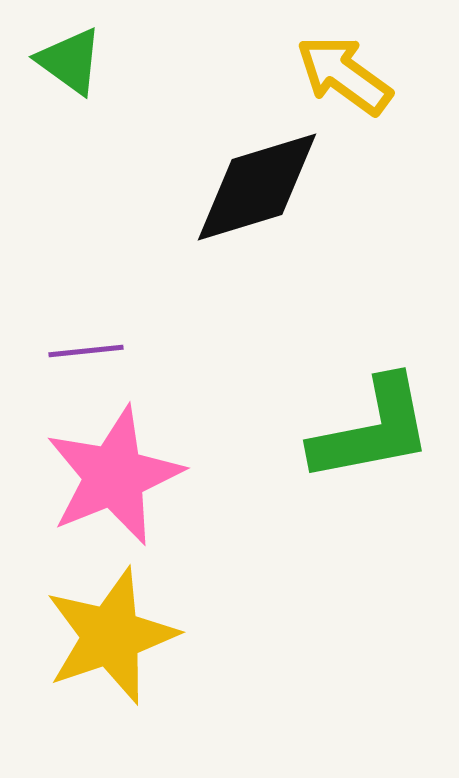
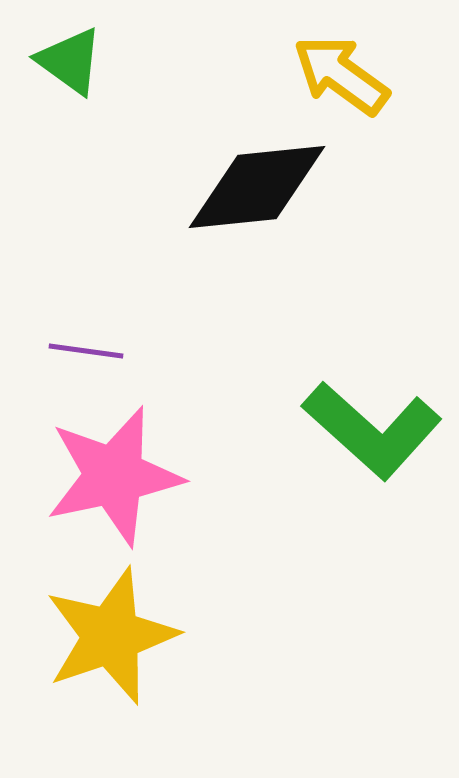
yellow arrow: moved 3 px left
black diamond: rotated 11 degrees clockwise
purple line: rotated 14 degrees clockwise
green L-shape: rotated 53 degrees clockwise
pink star: rotated 10 degrees clockwise
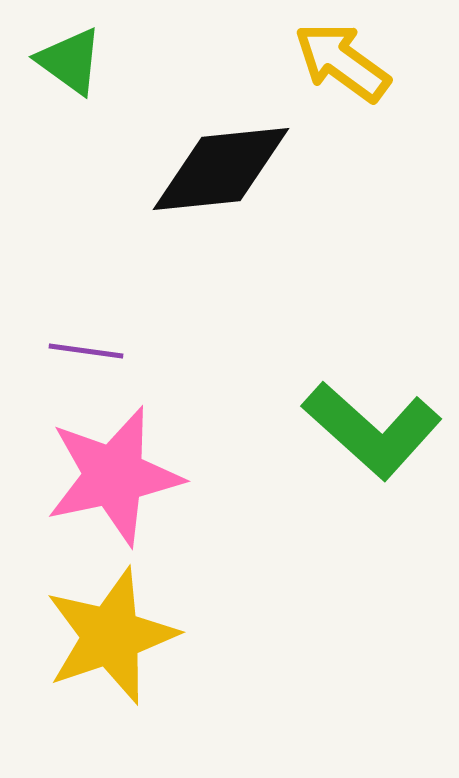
yellow arrow: moved 1 px right, 13 px up
black diamond: moved 36 px left, 18 px up
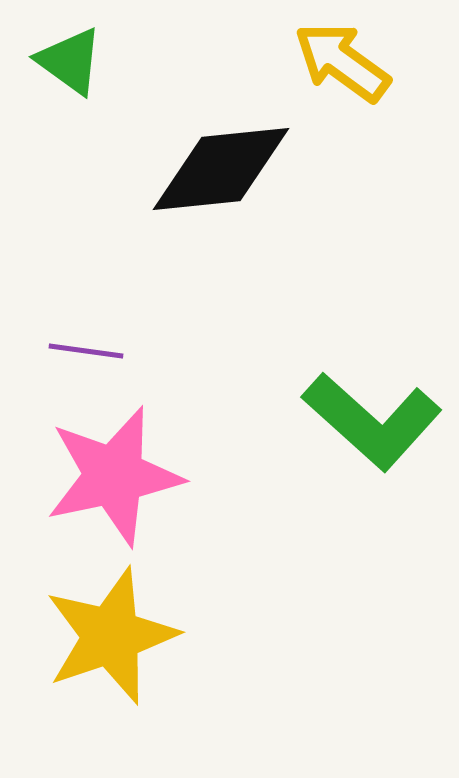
green L-shape: moved 9 px up
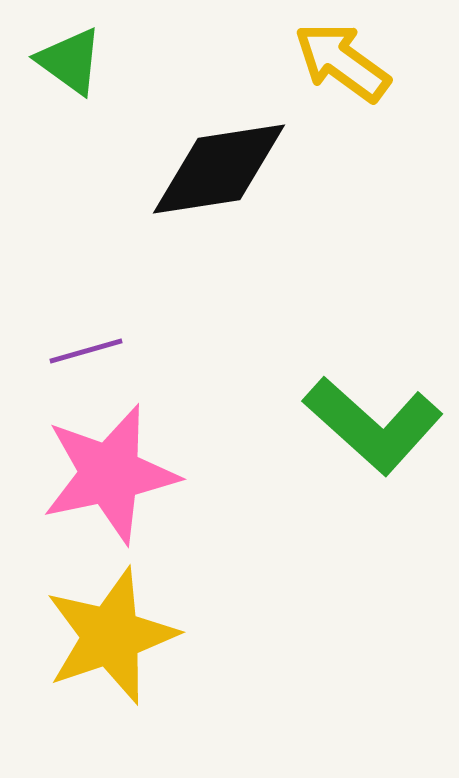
black diamond: moved 2 px left; rotated 3 degrees counterclockwise
purple line: rotated 24 degrees counterclockwise
green L-shape: moved 1 px right, 4 px down
pink star: moved 4 px left, 2 px up
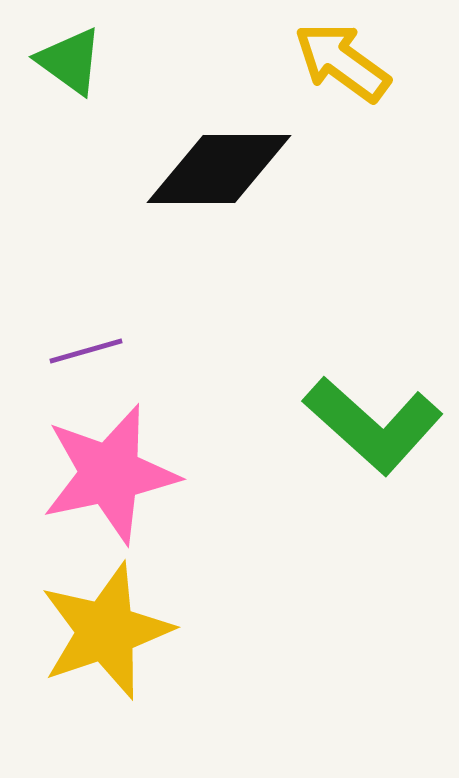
black diamond: rotated 9 degrees clockwise
yellow star: moved 5 px left, 5 px up
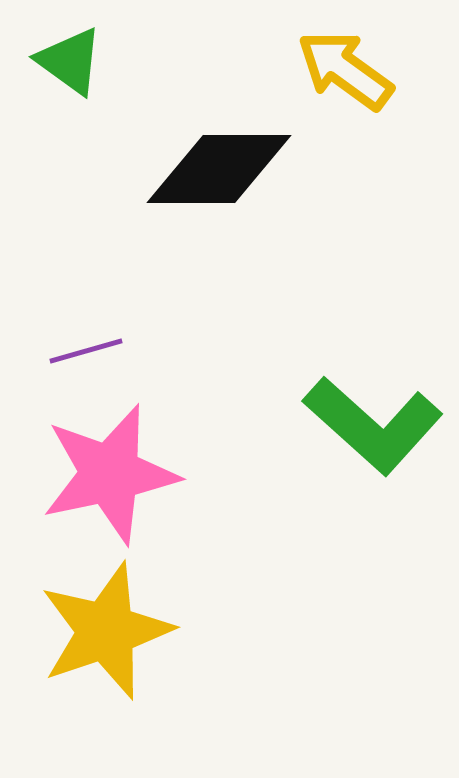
yellow arrow: moved 3 px right, 8 px down
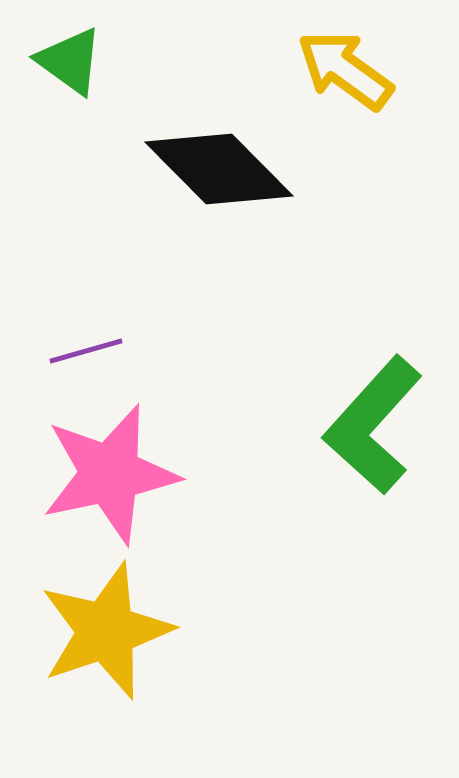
black diamond: rotated 45 degrees clockwise
green L-shape: rotated 90 degrees clockwise
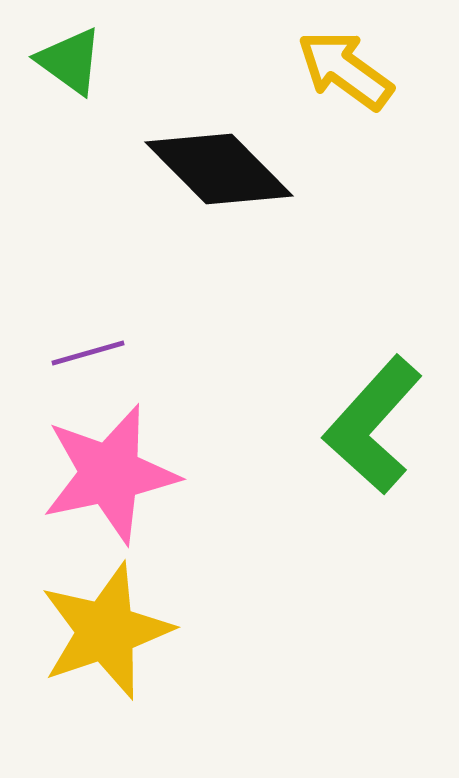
purple line: moved 2 px right, 2 px down
